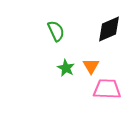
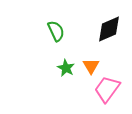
pink trapezoid: rotated 56 degrees counterclockwise
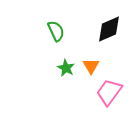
pink trapezoid: moved 2 px right, 3 px down
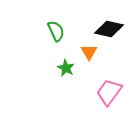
black diamond: rotated 36 degrees clockwise
orange triangle: moved 2 px left, 14 px up
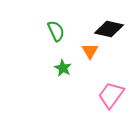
orange triangle: moved 1 px right, 1 px up
green star: moved 3 px left
pink trapezoid: moved 2 px right, 3 px down
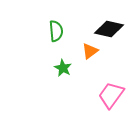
green semicircle: rotated 20 degrees clockwise
orange triangle: rotated 24 degrees clockwise
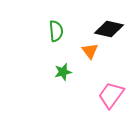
orange triangle: rotated 30 degrees counterclockwise
green star: moved 4 px down; rotated 30 degrees clockwise
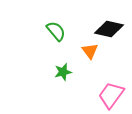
green semicircle: rotated 35 degrees counterclockwise
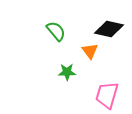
green star: moved 4 px right; rotated 12 degrees clockwise
pink trapezoid: moved 4 px left; rotated 20 degrees counterclockwise
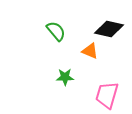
orange triangle: rotated 30 degrees counterclockwise
green star: moved 2 px left, 5 px down
